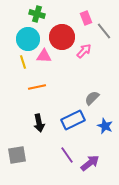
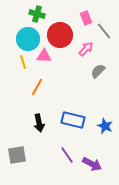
red circle: moved 2 px left, 2 px up
pink arrow: moved 2 px right, 2 px up
orange line: rotated 48 degrees counterclockwise
gray semicircle: moved 6 px right, 27 px up
blue rectangle: rotated 40 degrees clockwise
purple arrow: moved 2 px right, 1 px down; rotated 66 degrees clockwise
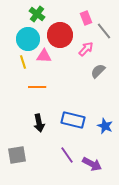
green cross: rotated 21 degrees clockwise
orange line: rotated 60 degrees clockwise
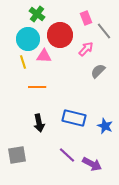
blue rectangle: moved 1 px right, 2 px up
purple line: rotated 12 degrees counterclockwise
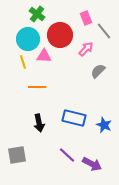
blue star: moved 1 px left, 1 px up
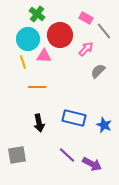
pink rectangle: rotated 40 degrees counterclockwise
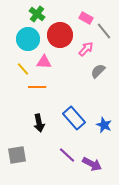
pink triangle: moved 6 px down
yellow line: moved 7 px down; rotated 24 degrees counterclockwise
blue rectangle: rotated 35 degrees clockwise
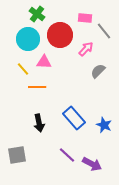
pink rectangle: moved 1 px left; rotated 24 degrees counterclockwise
